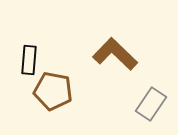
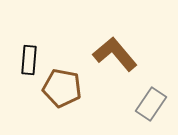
brown L-shape: rotated 6 degrees clockwise
brown pentagon: moved 9 px right, 3 px up
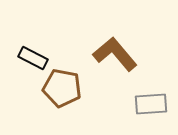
black rectangle: moved 4 px right, 2 px up; rotated 68 degrees counterclockwise
gray rectangle: rotated 52 degrees clockwise
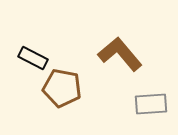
brown L-shape: moved 5 px right
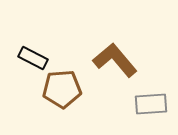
brown L-shape: moved 5 px left, 6 px down
brown pentagon: moved 1 px down; rotated 15 degrees counterclockwise
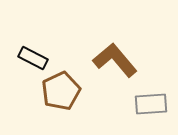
brown pentagon: moved 1 px left, 2 px down; rotated 21 degrees counterclockwise
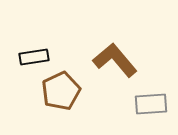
black rectangle: moved 1 px right, 1 px up; rotated 36 degrees counterclockwise
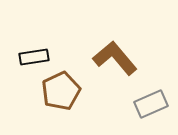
brown L-shape: moved 2 px up
gray rectangle: rotated 20 degrees counterclockwise
